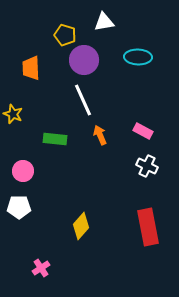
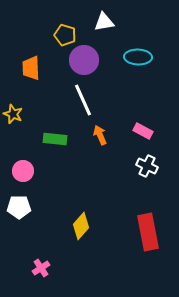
red rectangle: moved 5 px down
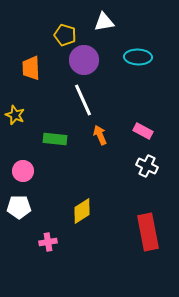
yellow star: moved 2 px right, 1 px down
yellow diamond: moved 1 px right, 15 px up; rotated 16 degrees clockwise
pink cross: moved 7 px right, 26 px up; rotated 24 degrees clockwise
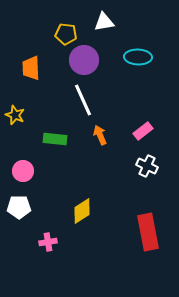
yellow pentagon: moved 1 px right, 1 px up; rotated 10 degrees counterclockwise
pink rectangle: rotated 66 degrees counterclockwise
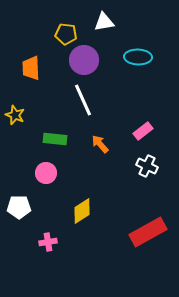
orange arrow: moved 9 px down; rotated 18 degrees counterclockwise
pink circle: moved 23 px right, 2 px down
red rectangle: rotated 72 degrees clockwise
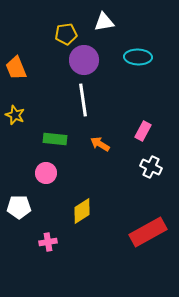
yellow pentagon: rotated 15 degrees counterclockwise
orange trapezoid: moved 15 px left; rotated 20 degrees counterclockwise
white line: rotated 16 degrees clockwise
pink rectangle: rotated 24 degrees counterclockwise
orange arrow: rotated 18 degrees counterclockwise
white cross: moved 4 px right, 1 px down
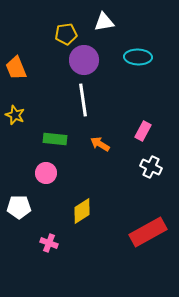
pink cross: moved 1 px right, 1 px down; rotated 30 degrees clockwise
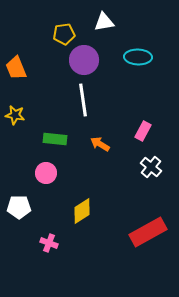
yellow pentagon: moved 2 px left
yellow star: rotated 12 degrees counterclockwise
white cross: rotated 15 degrees clockwise
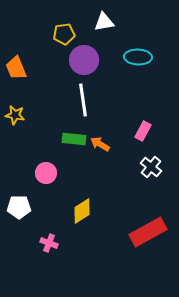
green rectangle: moved 19 px right
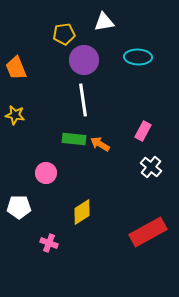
yellow diamond: moved 1 px down
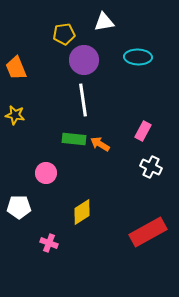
white cross: rotated 15 degrees counterclockwise
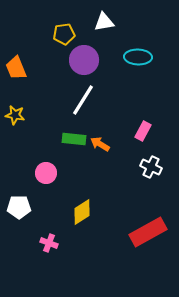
white line: rotated 40 degrees clockwise
